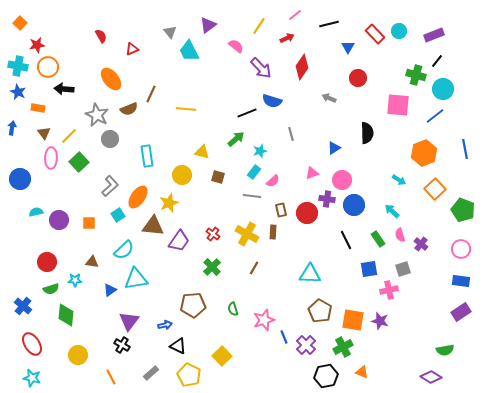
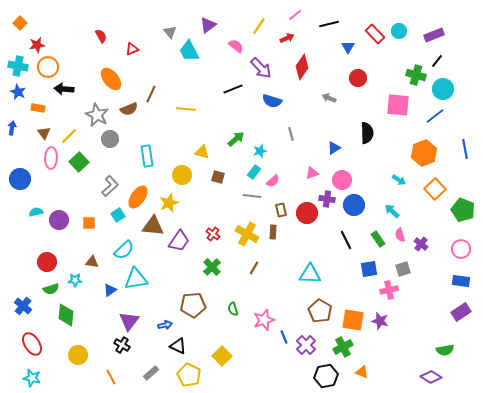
black line at (247, 113): moved 14 px left, 24 px up
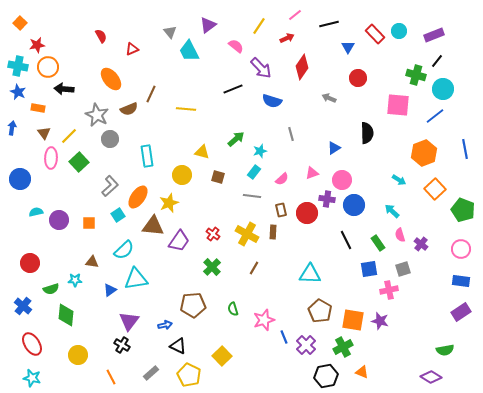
pink semicircle at (273, 181): moved 9 px right, 2 px up
green rectangle at (378, 239): moved 4 px down
red circle at (47, 262): moved 17 px left, 1 px down
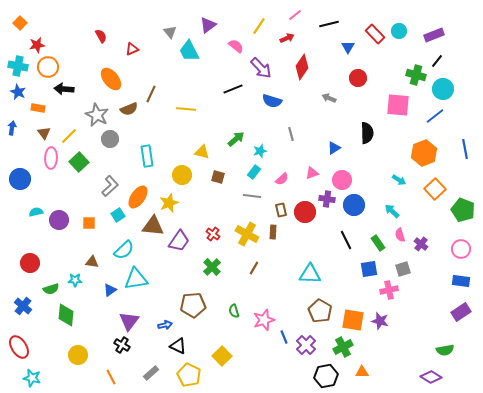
red circle at (307, 213): moved 2 px left, 1 px up
green semicircle at (233, 309): moved 1 px right, 2 px down
red ellipse at (32, 344): moved 13 px left, 3 px down
orange triangle at (362, 372): rotated 24 degrees counterclockwise
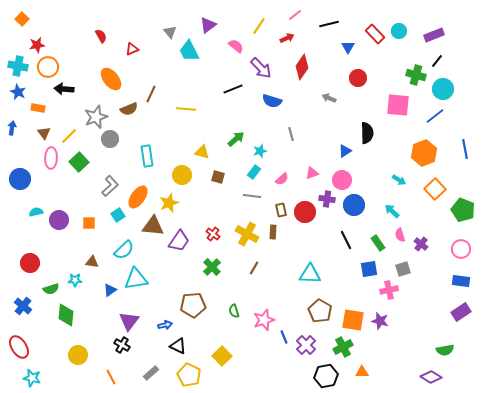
orange square at (20, 23): moved 2 px right, 4 px up
gray star at (97, 115): moved 1 px left, 2 px down; rotated 25 degrees clockwise
blue triangle at (334, 148): moved 11 px right, 3 px down
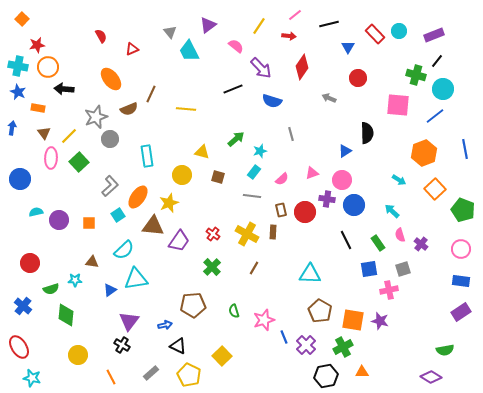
red arrow at (287, 38): moved 2 px right, 2 px up; rotated 32 degrees clockwise
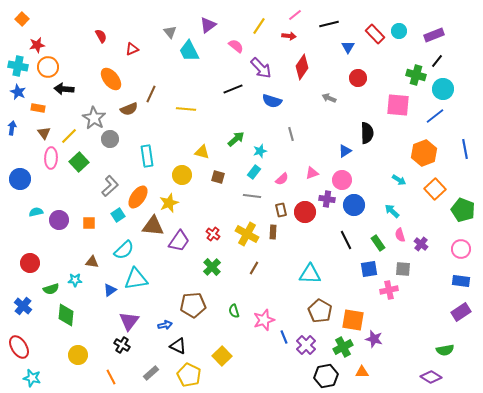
gray star at (96, 117): moved 2 px left, 1 px down; rotated 20 degrees counterclockwise
gray square at (403, 269): rotated 21 degrees clockwise
purple star at (380, 321): moved 6 px left, 18 px down
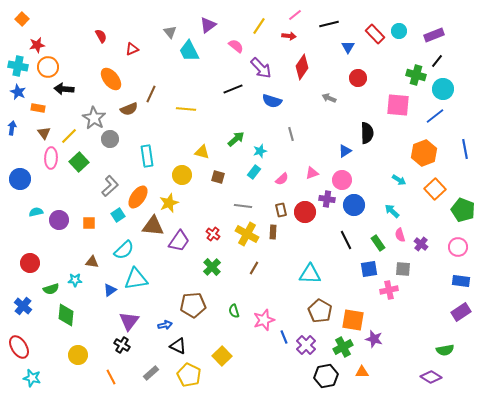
gray line at (252, 196): moved 9 px left, 10 px down
pink circle at (461, 249): moved 3 px left, 2 px up
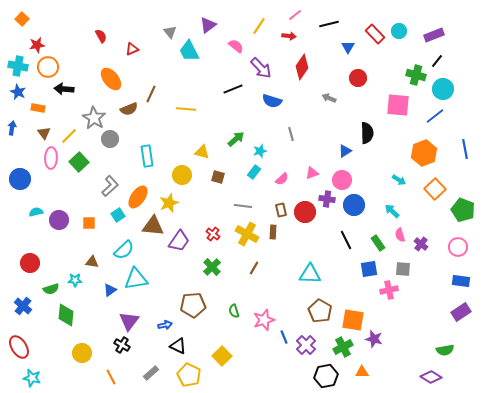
yellow circle at (78, 355): moved 4 px right, 2 px up
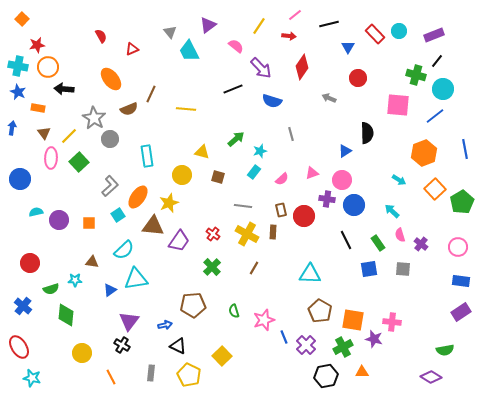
green pentagon at (463, 210): moved 1 px left, 8 px up; rotated 20 degrees clockwise
red circle at (305, 212): moved 1 px left, 4 px down
pink cross at (389, 290): moved 3 px right, 32 px down; rotated 18 degrees clockwise
gray rectangle at (151, 373): rotated 42 degrees counterclockwise
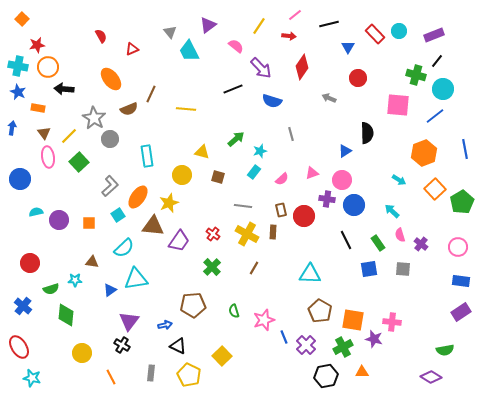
pink ellipse at (51, 158): moved 3 px left, 1 px up; rotated 10 degrees counterclockwise
cyan semicircle at (124, 250): moved 2 px up
